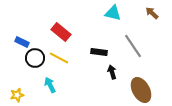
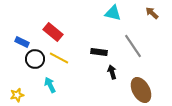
red rectangle: moved 8 px left
black circle: moved 1 px down
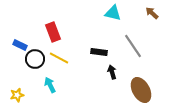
red rectangle: rotated 30 degrees clockwise
blue rectangle: moved 2 px left, 3 px down
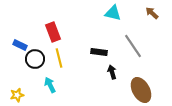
yellow line: rotated 48 degrees clockwise
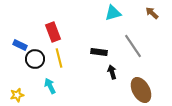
cyan triangle: rotated 30 degrees counterclockwise
cyan arrow: moved 1 px down
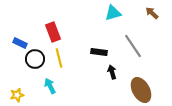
blue rectangle: moved 2 px up
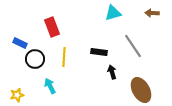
brown arrow: rotated 40 degrees counterclockwise
red rectangle: moved 1 px left, 5 px up
yellow line: moved 5 px right, 1 px up; rotated 18 degrees clockwise
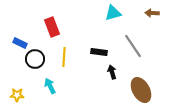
yellow star: rotated 16 degrees clockwise
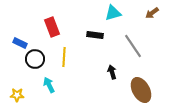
brown arrow: rotated 40 degrees counterclockwise
black rectangle: moved 4 px left, 17 px up
cyan arrow: moved 1 px left, 1 px up
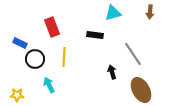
brown arrow: moved 2 px left, 1 px up; rotated 48 degrees counterclockwise
gray line: moved 8 px down
